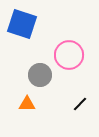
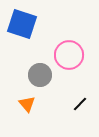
orange triangle: rotated 48 degrees clockwise
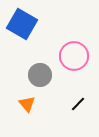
blue square: rotated 12 degrees clockwise
pink circle: moved 5 px right, 1 px down
black line: moved 2 px left
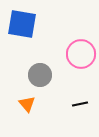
blue square: rotated 20 degrees counterclockwise
pink circle: moved 7 px right, 2 px up
black line: moved 2 px right; rotated 35 degrees clockwise
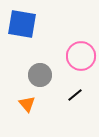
pink circle: moved 2 px down
black line: moved 5 px left, 9 px up; rotated 28 degrees counterclockwise
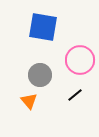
blue square: moved 21 px right, 3 px down
pink circle: moved 1 px left, 4 px down
orange triangle: moved 2 px right, 3 px up
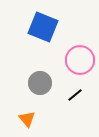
blue square: rotated 12 degrees clockwise
gray circle: moved 8 px down
orange triangle: moved 2 px left, 18 px down
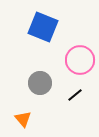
orange triangle: moved 4 px left
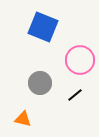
orange triangle: rotated 36 degrees counterclockwise
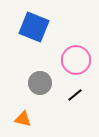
blue square: moved 9 px left
pink circle: moved 4 px left
